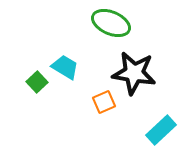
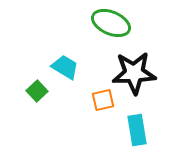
black star: rotated 12 degrees counterclockwise
green square: moved 9 px down
orange square: moved 1 px left, 2 px up; rotated 10 degrees clockwise
cyan rectangle: moved 24 px left; rotated 56 degrees counterclockwise
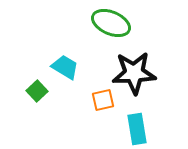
cyan rectangle: moved 1 px up
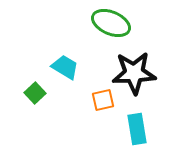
green square: moved 2 px left, 2 px down
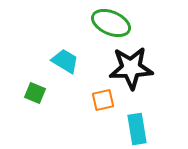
cyan trapezoid: moved 6 px up
black star: moved 3 px left, 5 px up
green square: rotated 25 degrees counterclockwise
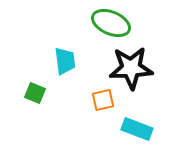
cyan trapezoid: rotated 52 degrees clockwise
cyan rectangle: rotated 60 degrees counterclockwise
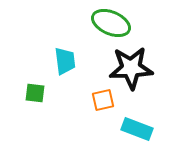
green square: rotated 15 degrees counterclockwise
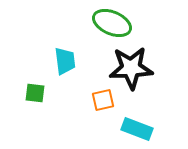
green ellipse: moved 1 px right
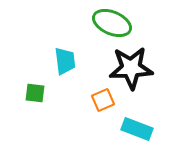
orange square: rotated 10 degrees counterclockwise
